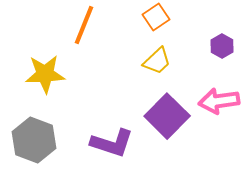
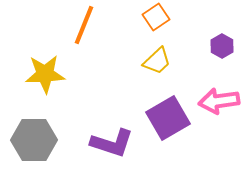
purple square: moved 1 px right, 2 px down; rotated 15 degrees clockwise
gray hexagon: rotated 21 degrees counterclockwise
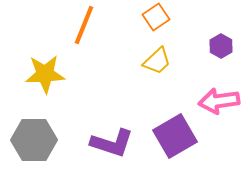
purple hexagon: moved 1 px left
purple square: moved 7 px right, 18 px down
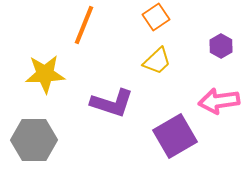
purple L-shape: moved 40 px up
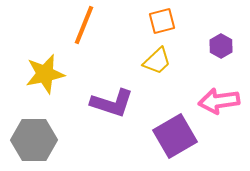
orange square: moved 6 px right, 4 px down; rotated 20 degrees clockwise
yellow star: rotated 9 degrees counterclockwise
